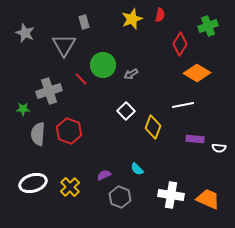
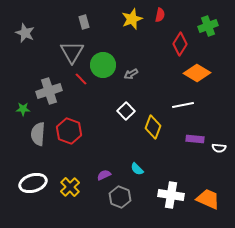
gray triangle: moved 8 px right, 7 px down
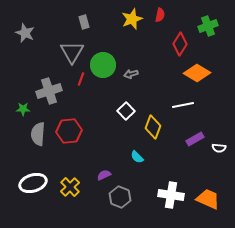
gray arrow: rotated 16 degrees clockwise
red line: rotated 64 degrees clockwise
red hexagon: rotated 25 degrees counterclockwise
purple rectangle: rotated 36 degrees counterclockwise
cyan semicircle: moved 12 px up
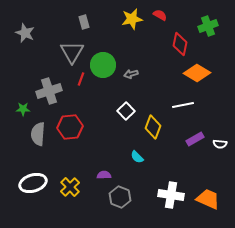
red semicircle: rotated 72 degrees counterclockwise
yellow star: rotated 10 degrees clockwise
red diamond: rotated 20 degrees counterclockwise
red hexagon: moved 1 px right, 4 px up
white semicircle: moved 1 px right, 4 px up
purple semicircle: rotated 24 degrees clockwise
